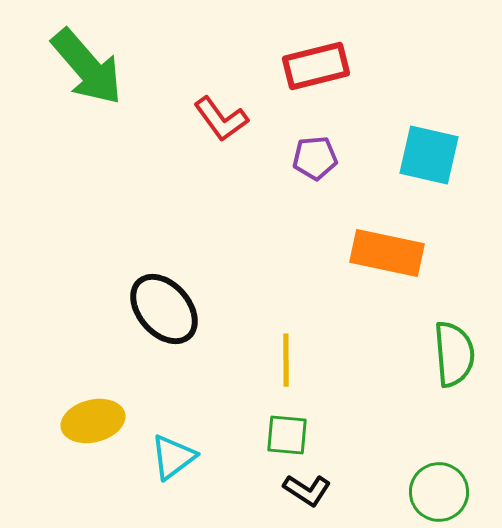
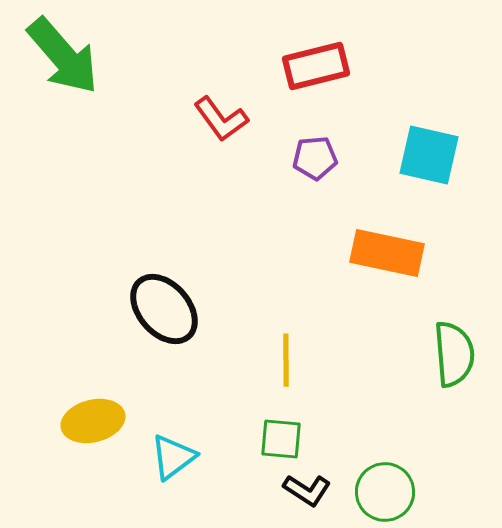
green arrow: moved 24 px left, 11 px up
green square: moved 6 px left, 4 px down
green circle: moved 54 px left
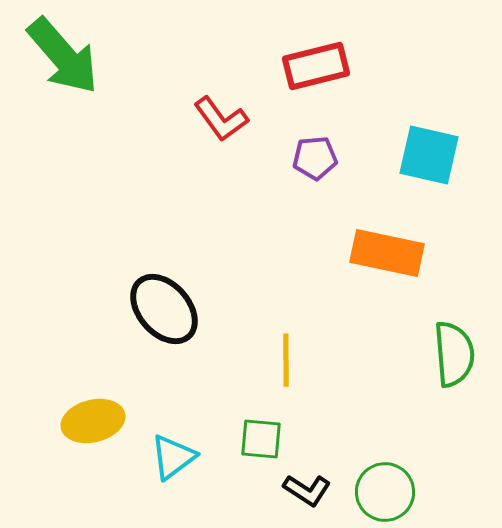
green square: moved 20 px left
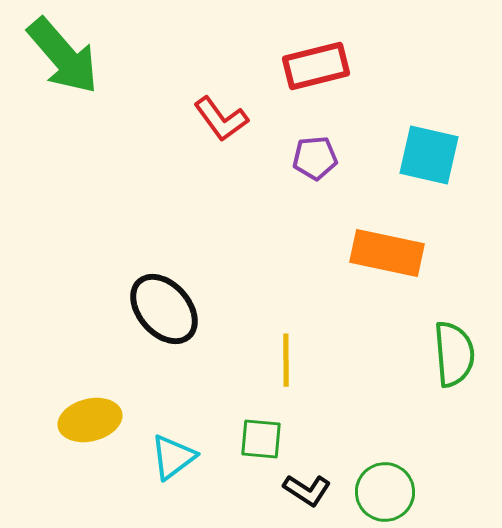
yellow ellipse: moved 3 px left, 1 px up
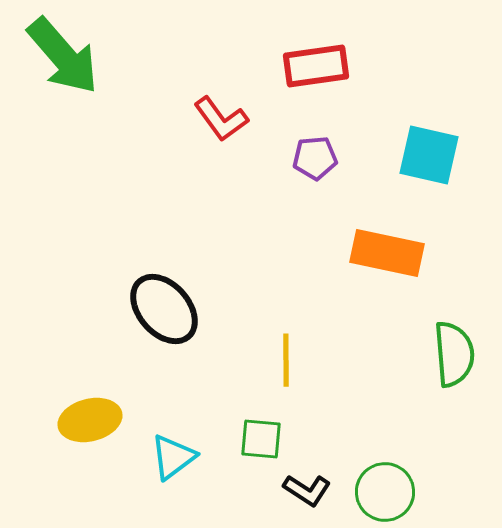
red rectangle: rotated 6 degrees clockwise
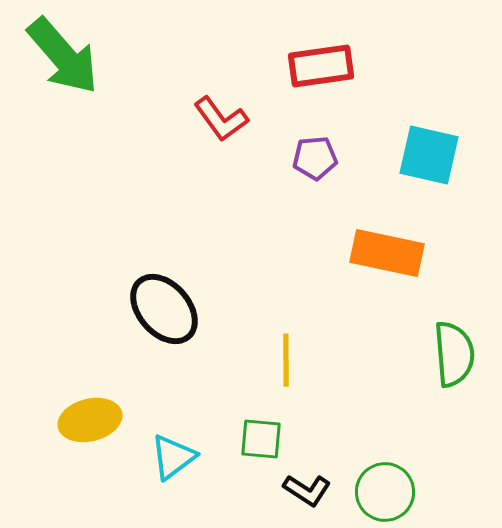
red rectangle: moved 5 px right
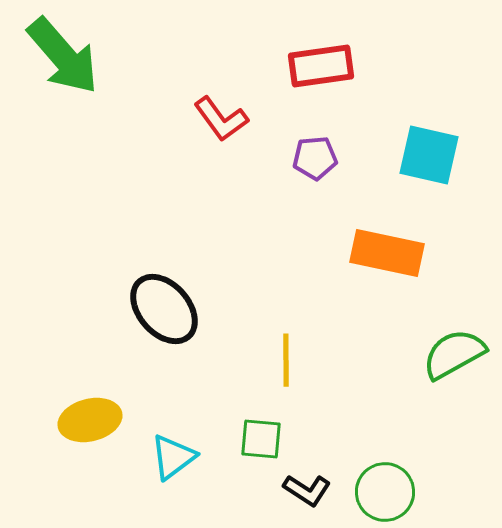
green semicircle: rotated 114 degrees counterclockwise
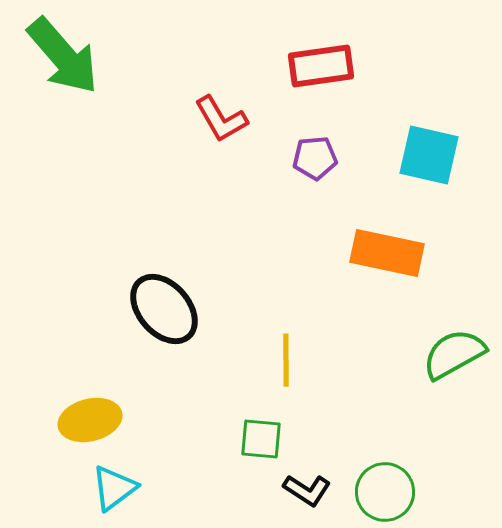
red L-shape: rotated 6 degrees clockwise
cyan triangle: moved 59 px left, 31 px down
